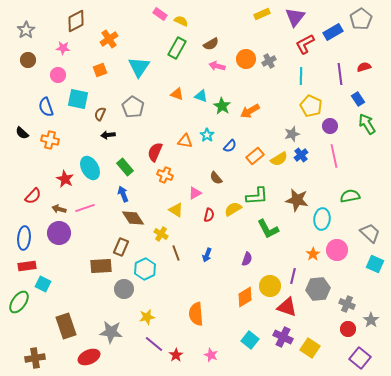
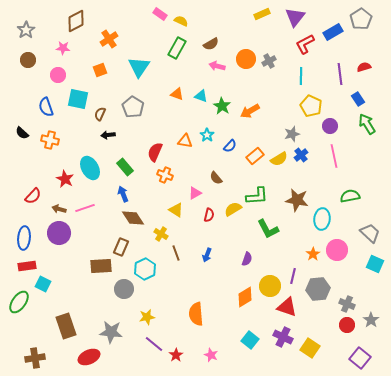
red circle at (348, 329): moved 1 px left, 4 px up
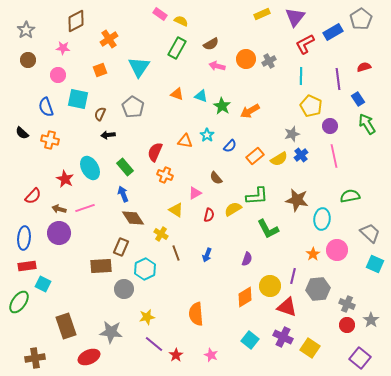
purple line at (340, 74): moved 2 px left, 5 px down
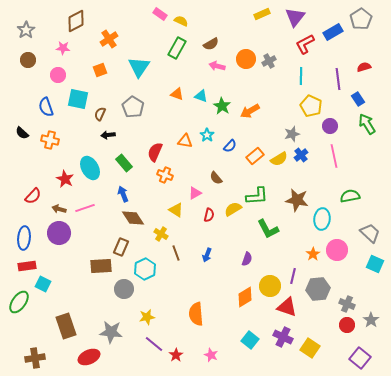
green rectangle at (125, 167): moved 1 px left, 4 px up
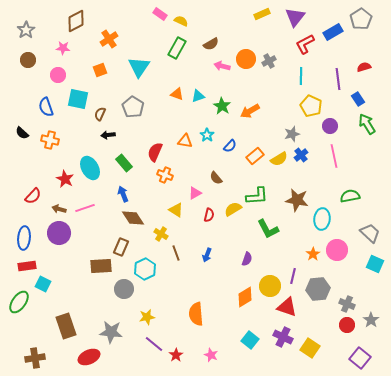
pink arrow at (217, 66): moved 5 px right
cyan triangle at (201, 96): moved 3 px left; rotated 40 degrees counterclockwise
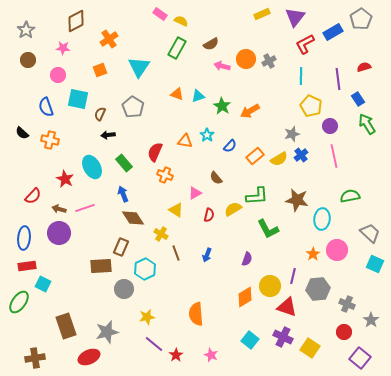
cyan ellipse at (90, 168): moved 2 px right, 1 px up
red circle at (347, 325): moved 3 px left, 7 px down
gray star at (111, 332): moved 4 px left; rotated 20 degrees counterclockwise
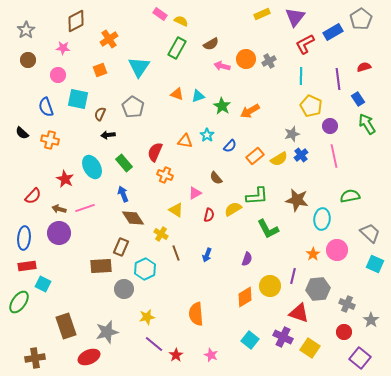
red triangle at (287, 307): moved 12 px right, 6 px down
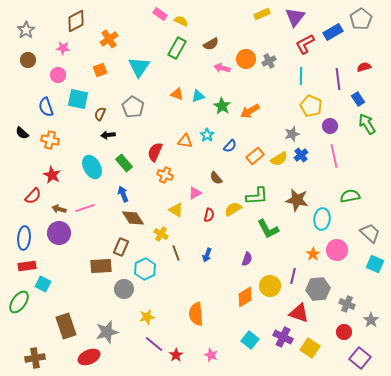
pink arrow at (222, 66): moved 2 px down
red star at (65, 179): moved 13 px left, 4 px up
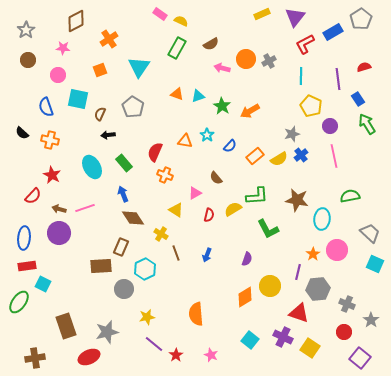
purple line at (293, 276): moved 5 px right, 4 px up
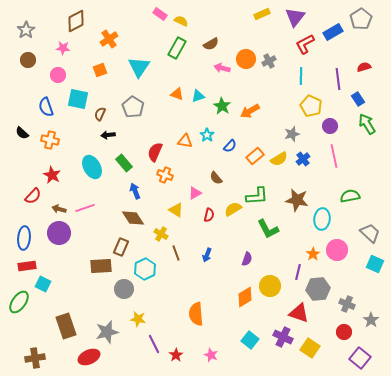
blue cross at (301, 155): moved 2 px right, 4 px down
blue arrow at (123, 194): moved 12 px right, 3 px up
yellow star at (147, 317): moved 9 px left, 2 px down; rotated 21 degrees clockwise
purple line at (154, 344): rotated 24 degrees clockwise
